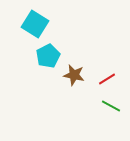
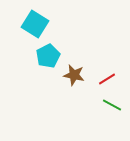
green line: moved 1 px right, 1 px up
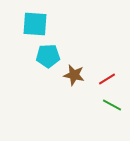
cyan square: rotated 28 degrees counterclockwise
cyan pentagon: rotated 25 degrees clockwise
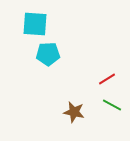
cyan pentagon: moved 2 px up
brown star: moved 37 px down
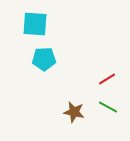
cyan pentagon: moved 4 px left, 5 px down
green line: moved 4 px left, 2 px down
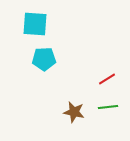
green line: rotated 36 degrees counterclockwise
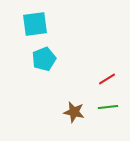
cyan square: rotated 12 degrees counterclockwise
cyan pentagon: rotated 20 degrees counterclockwise
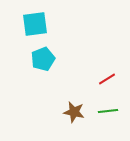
cyan pentagon: moved 1 px left
green line: moved 4 px down
